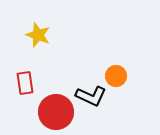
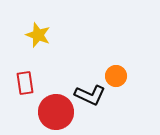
black L-shape: moved 1 px left, 1 px up
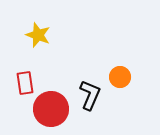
orange circle: moved 4 px right, 1 px down
black L-shape: rotated 92 degrees counterclockwise
red circle: moved 5 px left, 3 px up
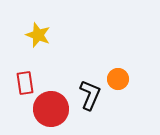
orange circle: moved 2 px left, 2 px down
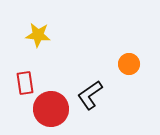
yellow star: rotated 15 degrees counterclockwise
orange circle: moved 11 px right, 15 px up
black L-shape: rotated 148 degrees counterclockwise
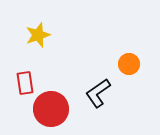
yellow star: rotated 25 degrees counterclockwise
black L-shape: moved 8 px right, 2 px up
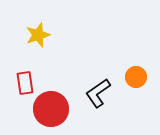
orange circle: moved 7 px right, 13 px down
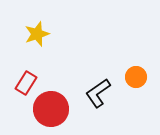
yellow star: moved 1 px left, 1 px up
red rectangle: moved 1 px right; rotated 40 degrees clockwise
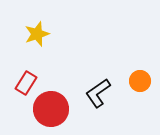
orange circle: moved 4 px right, 4 px down
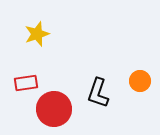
red rectangle: rotated 50 degrees clockwise
black L-shape: rotated 36 degrees counterclockwise
red circle: moved 3 px right
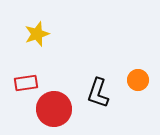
orange circle: moved 2 px left, 1 px up
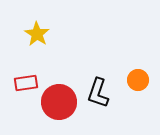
yellow star: rotated 20 degrees counterclockwise
red circle: moved 5 px right, 7 px up
